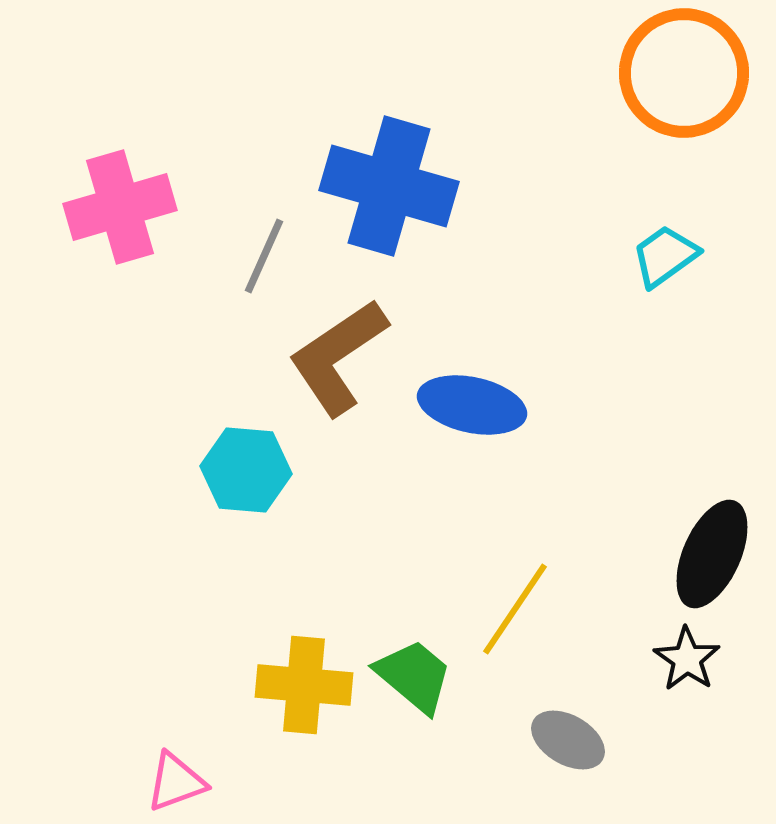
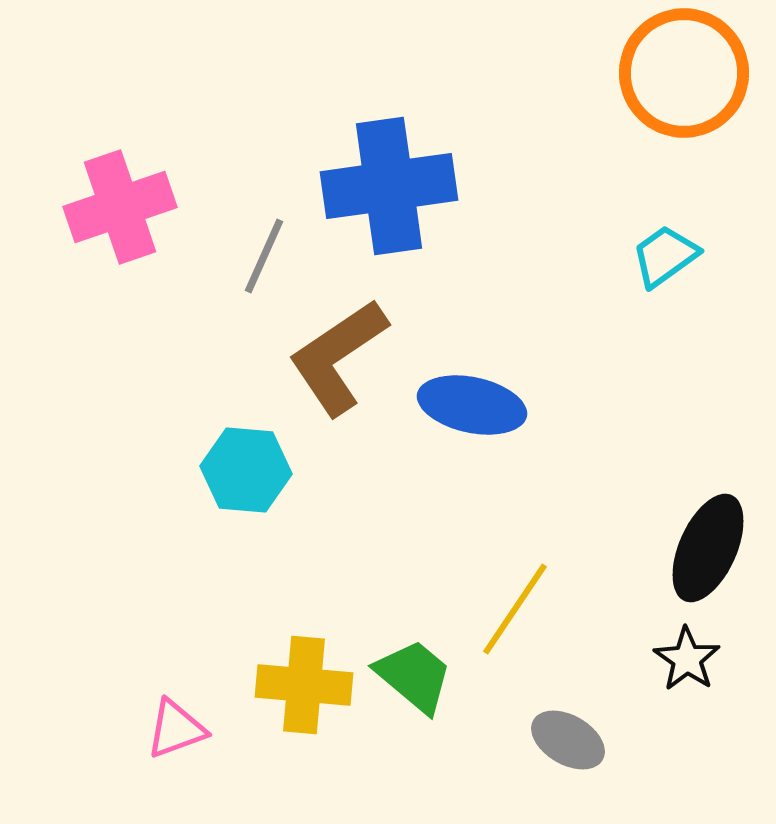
blue cross: rotated 24 degrees counterclockwise
pink cross: rotated 3 degrees counterclockwise
black ellipse: moved 4 px left, 6 px up
pink triangle: moved 53 px up
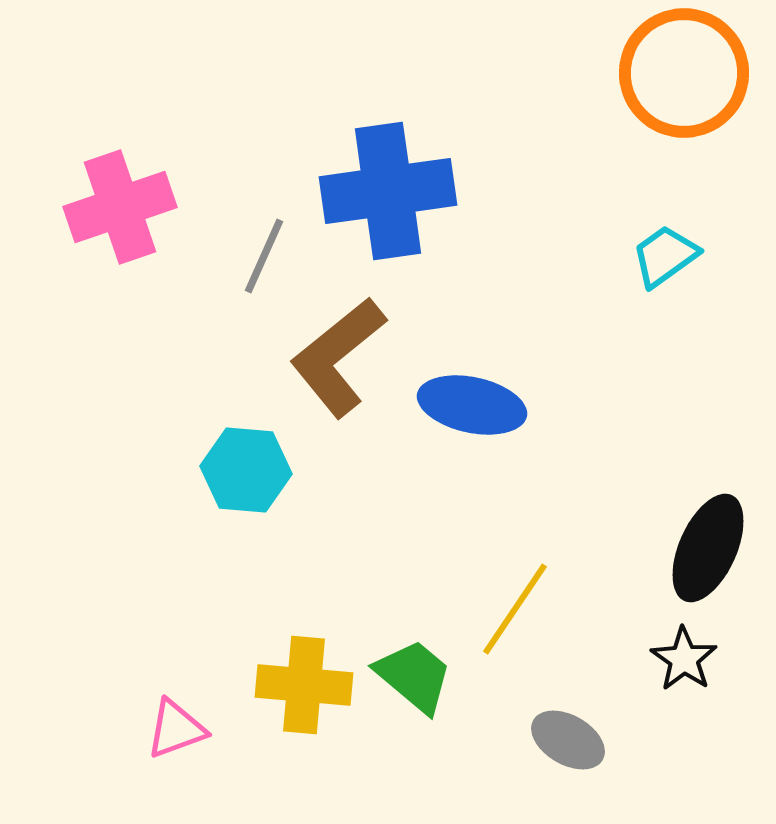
blue cross: moved 1 px left, 5 px down
brown L-shape: rotated 5 degrees counterclockwise
black star: moved 3 px left
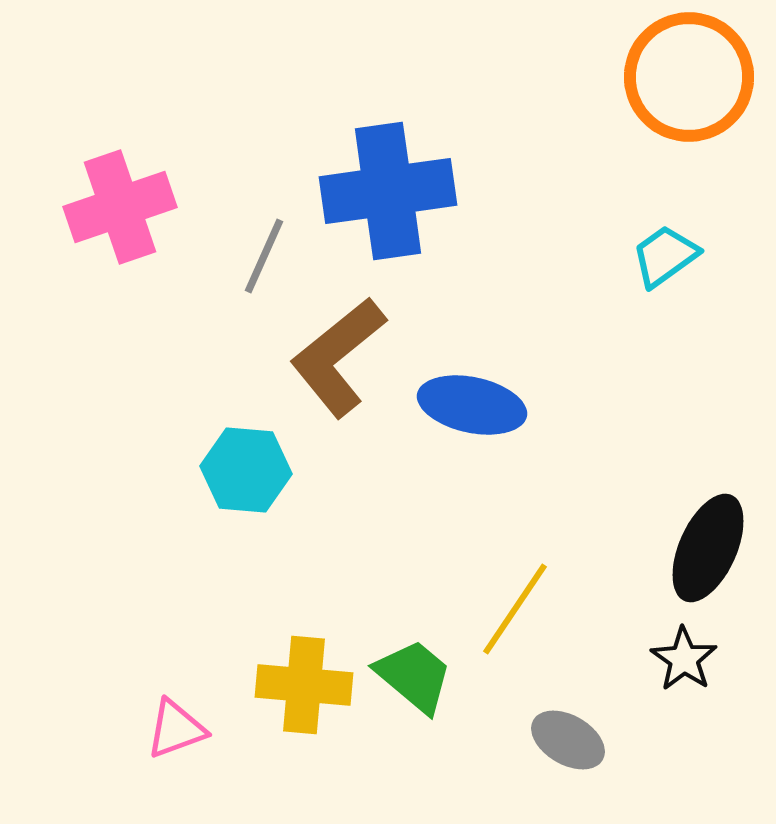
orange circle: moved 5 px right, 4 px down
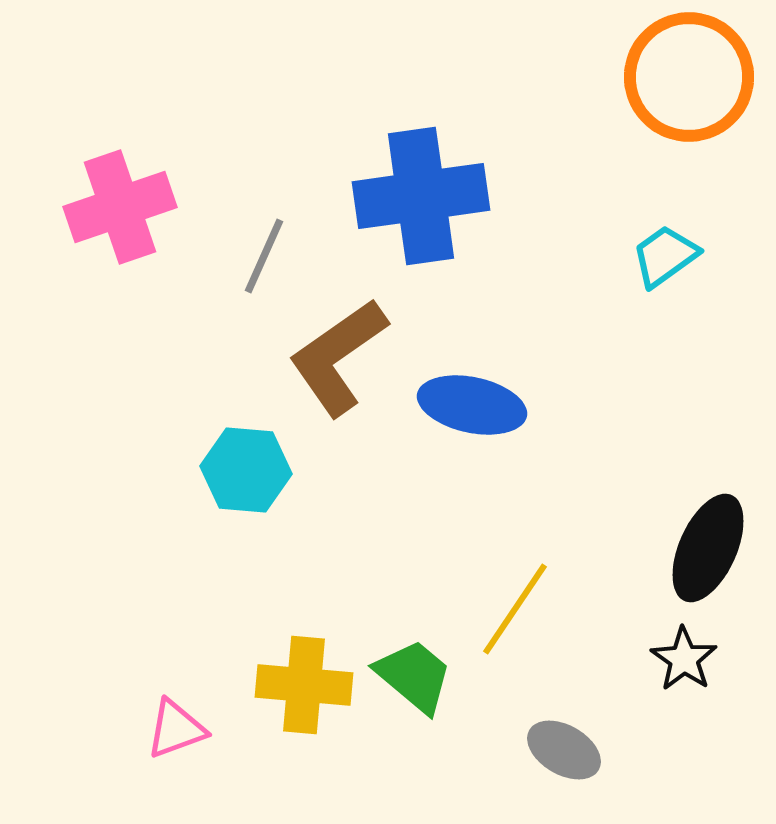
blue cross: moved 33 px right, 5 px down
brown L-shape: rotated 4 degrees clockwise
gray ellipse: moved 4 px left, 10 px down
